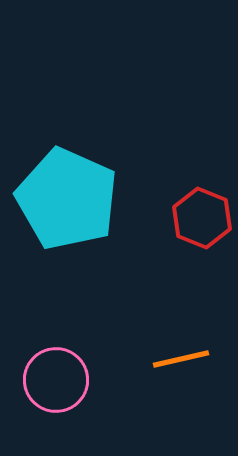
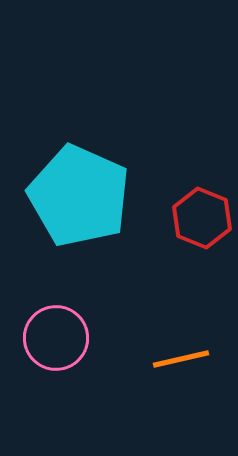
cyan pentagon: moved 12 px right, 3 px up
pink circle: moved 42 px up
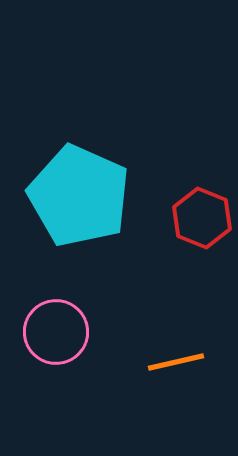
pink circle: moved 6 px up
orange line: moved 5 px left, 3 px down
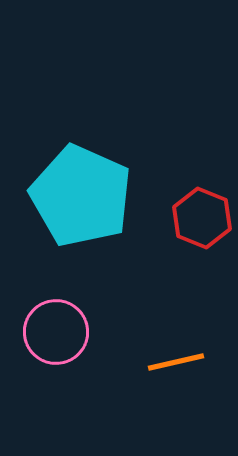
cyan pentagon: moved 2 px right
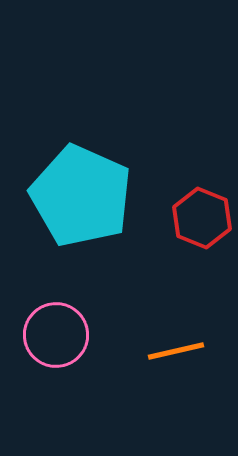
pink circle: moved 3 px down
orange line: moved 11 px up
